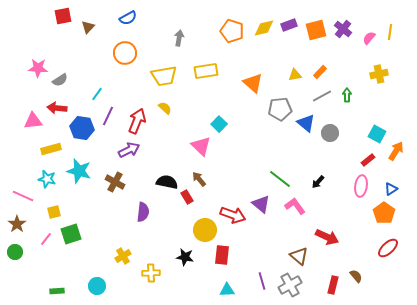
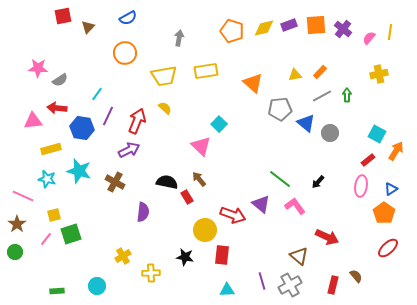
orange square at (316, 30): moved 5 px up; rotated 10 degrees clockwise
yellow square at (54, 212): moved 3 px down
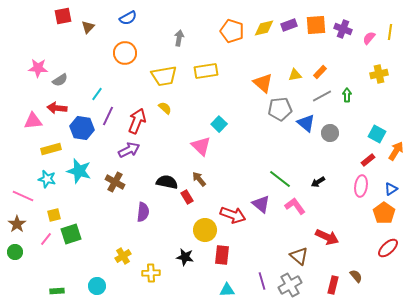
purple cross at (343, 29): rotated 18 degrees counterclockwise
orange triangle at (253, 83): moved 10 px right
black arrow at (318, 182): rotated 16 degrees clockwise
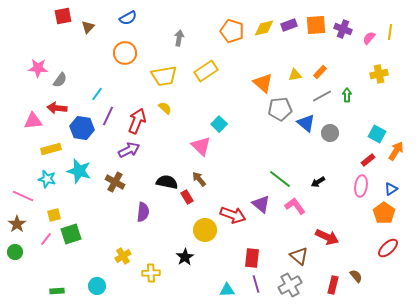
yellow rectangle at (206, 71): rotated 25 degrees counterclockwise
gray semicircle at (60, 80): rotated 21 degrees counterclockwise
red rectangle at (222, 255): moved 30 px right, 3 px down
black star at (185, 257): rotated 30 degrees clockwise
purple line at (262, 281): moved 6 px left, 3 px down
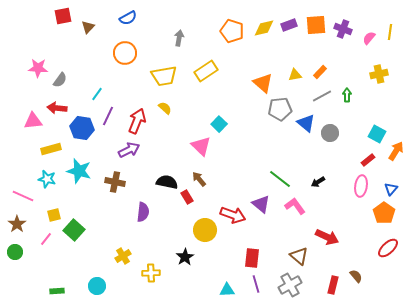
brown cross at (115, 182): rotated 18 degrees counterclockwise
blue triangle at (391, 189): rotated 16 degrees counterclockwise
green square at (71, 234): moved 3 px right, 4 px up; rotated 30 degrees counterclockwise
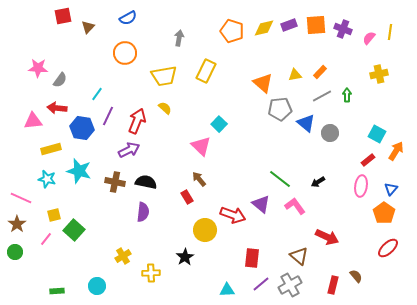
yellow rectangle at (206, 71): rotated 30 degrees counterclockwise
black semicircle at (167, 182): moved 21 px left
pink line at (23, 196): moved 2 px left, 2 px down
purple line at (256, 284): moved 5 px right; rotated 66 degrees clockwise
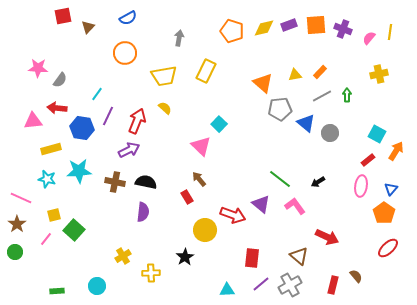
cyan star at (79, 171): rotated 20 degrees counterclockwise
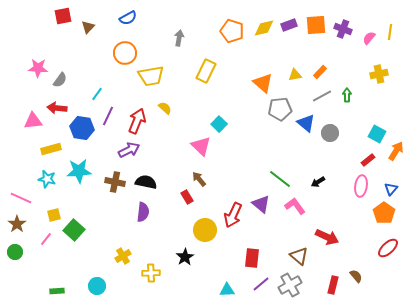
yellow trapezoid at (164, 76): moved 13 px left
red arrow at (233, 215): rotated 95 degrees clockwise
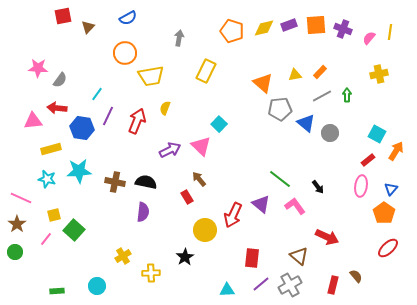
yellow semicircle at (165, 108): rotated 112 degrees counterclockwise
purple arrow at (129, 150): moved 41 px right
black arrow at (318, 182): moved 5 px down; rotated 96 degrees counterclockwise
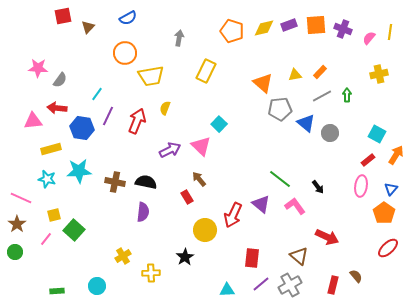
orange arrow at (396, 151): moved 4 px down
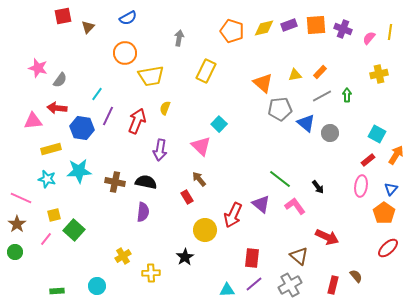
pink star at (38, 68): rotated 12 degrees clockwise
purple arrow at (170, 150): moved 10 px left; rotated 125 degrees clockwise
purple line at (261, 284): moved 7 px left
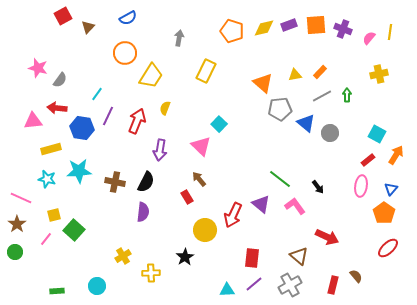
red square at (63, 16): rotated 18 degrees counterclockwise
yellow trapezoid at (151, 76): rotated 48 degrees counterclockwise
black semicircle at (146, 182): rotated 105 degrees clockwise
